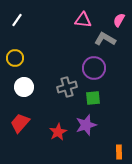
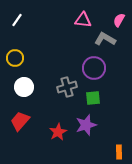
red trapezoid: moved 2 px up
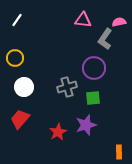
pink semicircle: moved 2 px down; rotated 48 degrees clockwise
gray L-shape: rotated 85 degrees counterclockwise
red trapezoid: moved 2 px up
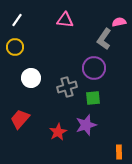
pink triangle: moved 18 px left
gray L-shape: moved 1 px left
yellow circle: moved 11 px up
white circle: moved 7 px right, 9 px up
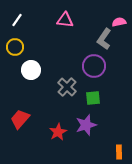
purple circle: moved 2 px up
white circle: moved 8 px up
gray cross: rotated 30 degrees counterclockwise
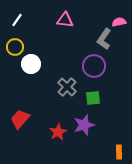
white circle: moved 6 px up
purple star: moved 2 px left
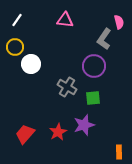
pink semicircle: rotated 88 degrees clockwise
gray cross: rotated 12 degrees counterclockwise
red trapezoid: moved 5 px right, 15 px down
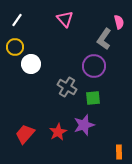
pink triangle: moved 1 px up; rotated 42 degrees clockwise
